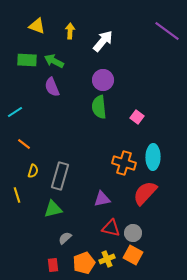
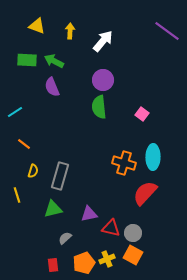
pink square: moved 5 px right, 3 px up
purple triangle: moved 13 px left, 15 px down
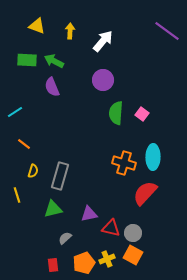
green semicircle: moved 17 px right, 6 px down; rotated 10 degrees clockwise
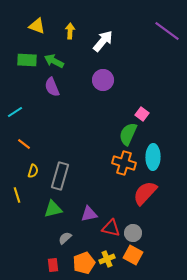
green semicircle: moved 12 px right, 21 px down; rotated 20 degrees clockwise
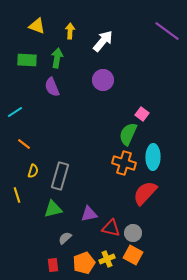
green arrow: moved 3 px right, 3 px up; rotated 72 degrees clockwise
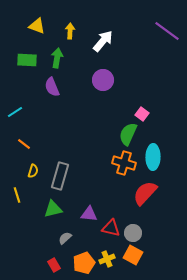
purple triangle: rotated 18 degrees clockwise
red rectangle: moved 1 px right; rotated 24 degrees counterclockwise
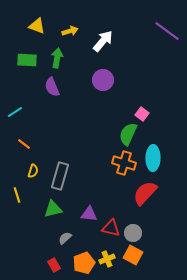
yellow arrow: rotated 70 degrees clockwise
cyan ellipse: moved 1 px down
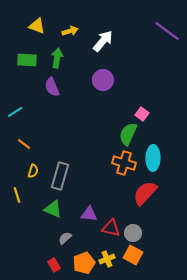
green triangle: rotated 36 degrees clockwise
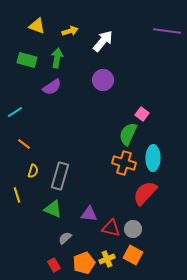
purple line: rotated 28 degrees counterclockwise
green rectangle: rotated 12 degrees clockwise
purple semicircle: rotated 102 degrees counterclockwise
gray circle: moved 4 px up
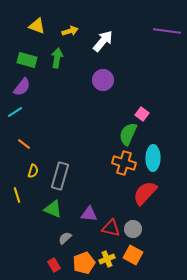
purple semicircle: moved 30 px left; rotated 18 degrees counterclockwise
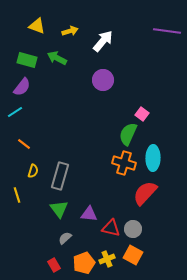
green arrow: rotated 72 degrees counterclockwise
green triangle: moved 6 px right; rotated 30 degrees clockwise
